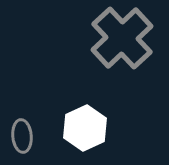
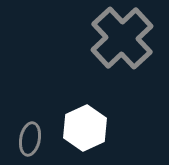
gray ellipse: moved 8 px right, 3 px down; rotated 16 degrees clockwise
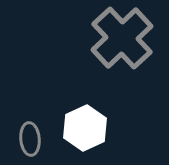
gray ellipse: rotated 16 degrees counterclockwise
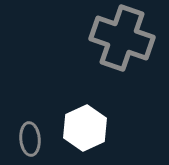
gray cross: rotated 28 degrees counterclockwise
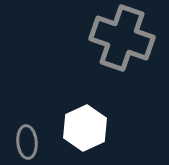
gray ellipse: moved 3 px left, 3 px down
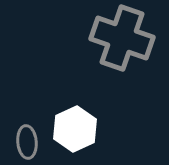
white hexagon: moved 10 px left, 1 px down
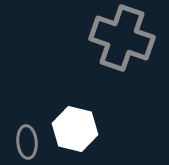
white hexagon: rotated 21 degrees counterclockwise
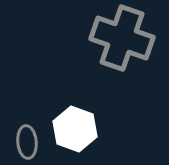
white hexagon: rotated 6 degrees clockwise
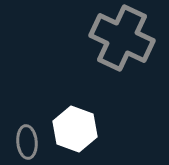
gray cross: rotated 6 degrees clockwise
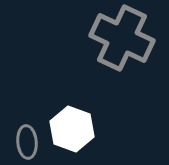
white hexagon: moved 3 px left
